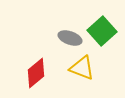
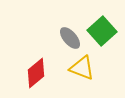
gray ellipse: rotated 30 degrees clockwise
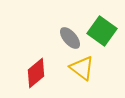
green square: rotated 12 degrees counterclockwise
yellow triangle: rotated 16 degrees clockwise
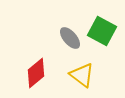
green square: rotated 8 degrees counterclockwise
yellow triangle: moved 7 px down
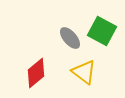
yellow triangle: moved 2 px right, 3 px up
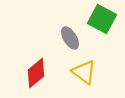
green square: moved 12 px up
gray ellipse: rotated 10 degrees clockwise
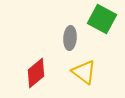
gray ellipse: rotated 35 degrees clockwise
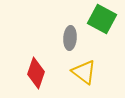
red diamond: rotated 32 degrees counterclockwise
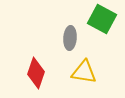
yellow triangle: rotated 28 degrees counterclockwise
